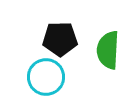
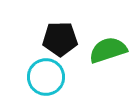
green semicircle: rotated 69 degrees clockwise
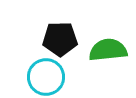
green semicircle: rotated 12 degrees clockwise
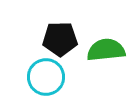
green semicircle: moved 2 px left
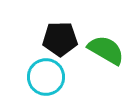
green semicircle: rotated 36 degrees clockwise
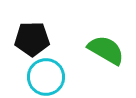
black pentagon: moved 28 px left
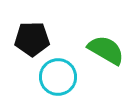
cyan circle: moved 12 px right
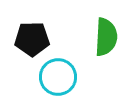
green semicircle: moved 13 px up; rotated 63 degrees clockwise
